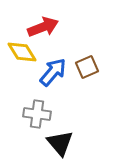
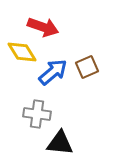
red arrow: rotated 40 degrees clockwise
blue arrow: rotated 8 degrees clockwise
black triangle: rotated 44 degrees counterclockwise
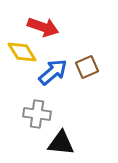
black triangle: moved 1 px right
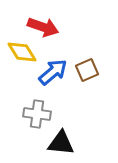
brown square: moved 3 px down
